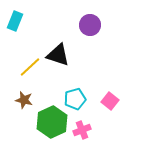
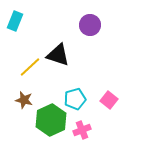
pink square: moved 1 px left, 1 px up
green hexagon: moved 1 px left, 2 px up
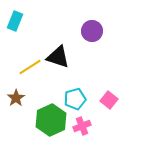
purple circle: moved 2 px right, 6 px down
black triangle: moved 2 px down
yellow line: rotated 10 degrees clockwise
brown star: moved 8 px left, 2 px up; rotated 24 degrees clockwise
pink cross: moved 4 px up
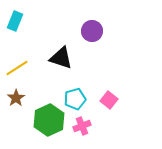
black triangle: moved 3 px right, 1 px down
yellow line: moved 13 px left, 1 px down
green hexagon: moved 2 px left
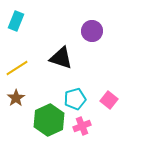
cyan rectangle: moved 1 px right
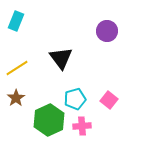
purple circle: moved 15 px right
black triangle: rotated 35 degrees clockwise
pink cross: rotated 18 degrees clockwise
